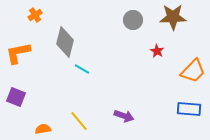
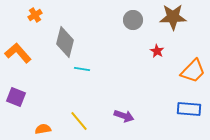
orange L-shape: rotated 60 degrees clockwise
cyan line: rotated 21 degrees counterclockwise
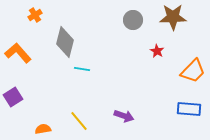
purple square: moved 3 px left; rotated 36 degrees clockwise
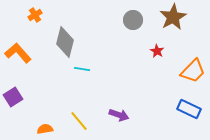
brown star: rotated 28 degrees counterclockwise
blue rectangle: rotated 20 degrees clockwise
purple arrow: moved 5 px left, 1 px up
orange semicircle: moved 2 px right
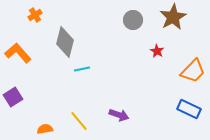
cyan line: rotated 21 degrees counterclockwise
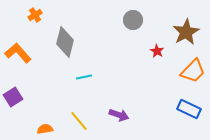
brown star: moved 13 px right, 15 px down
cyan line: moved 2 px right, 8 px down
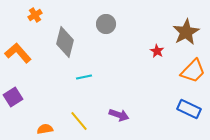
gray circle: moved 27 px left, 4 px down
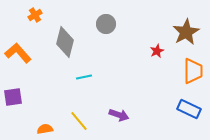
red star: rotated 16 degrees clockwise
orange trapezoid: rotated 44 degrees counterclockwise
purple square: rotated 24 degrees clockwise
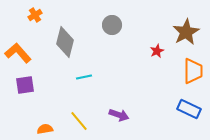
gray circle: moved 6 px right, 1 px down
purple square: moved 12 px right, 12 px up
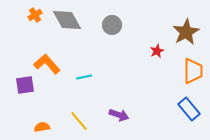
gray diamond: moved 2 px right, 22 px up; rotated 44 degrees counterclockwise
orange L-shape: moved 29 px right, 11 px down
blue rectangle: rotated 25 degrees clockwise
orange semicircle: moved 3 px left, 2 px up
